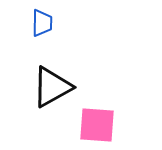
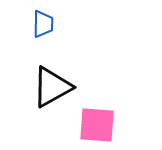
blue trapezoid: moved 1 px right, 1 px down
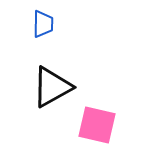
pink square: rotated 9 degrees clockwise
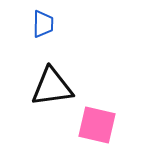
black triangle: rotated 21 degrees clockwise
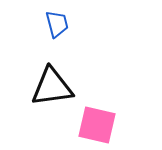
blue trapezoid: moved 14 px right; rotated 16 degrees counterclockwise
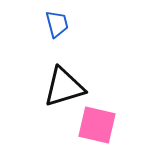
black triangle: moved 12 px right; rotated 9 degrees counterclockwise
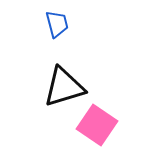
pink square: rotated 21 degrees clockwise
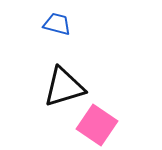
blue trapezoid: rotated 60 degrees counterclockwise
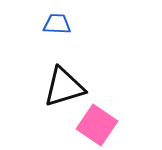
blue trapezoid: rotated 12 degrees counterclockwise
